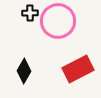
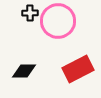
black diamond: rotated 60 degrees clockwise
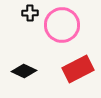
pink circle: moved 4 px right, 4 px down
black diamond: rotated 25 degrees clockwise
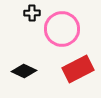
black cross: moved 2 px right
pink circle: moved 4 px down
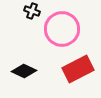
black cross: moved 2 px up; rotated 21 degrees clockwise
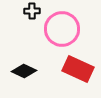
black cross: rotated 21 degrees counterclockwise
red rectangle: rotated 52 degrees clockwise
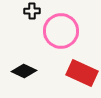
pink circle: moved 1 px left, 2 px down
red rectangle: moved 4 px right, 4 px down
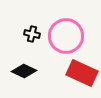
black cross: moved 23 px down; rotated 14 degrees clockwise
pink circle: moved 5 px right, 5 px down
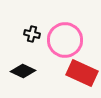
pink circle: moved 1 px left, 4 px down
black diamond: moved 1 px left
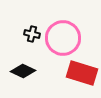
pink circle: moved 2 px left, 2 px up
red rectangle: rotated 8 degrees counterclockwise
